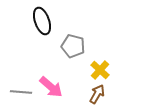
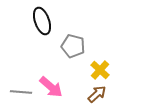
brown arrow: rotated 18 degrees clockwise
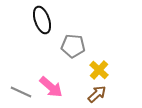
black ellipse: moved 1 px up
gray pentagon: rotated 10 degrees counterclockwise
yellow cross: moved 1 px left
gray line: rotated 20 degrees clockwise
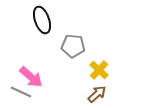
pink arrow: moved 20 px left, 10 px up
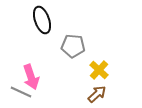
pink arrow: rotated 30 degrees clockwise
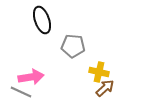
yellow cross: moved 2 px down; rotated 30 degrees counterclockwise
pink arrow: rotated 80 degrees counterclockwise
brown arrow: moved 8 px right, 6 px up
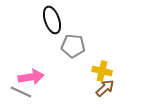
black ellipse: moved 10 px right
yellow cross: moved 3 px right, 1 px up
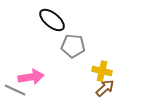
black ellipse: rotated 32 degrees counterclockwise
gray line: moved 6 px left, 2 px up
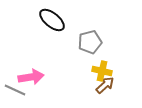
gray pentagon: moved 17 px right, 4 px up; rotated 20 degrees counterclockwise
brown arrow: moved 3 px up
